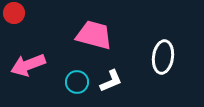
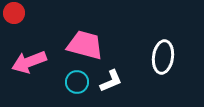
pink trapezoid: moved 9 px left, 10 px down
pink arrow: moved 1 px right, 3 px up
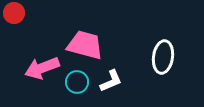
pink arrow: moved 13 px right, 6 px down
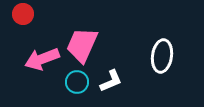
red circle: moved 9 px right, 1 px down
pink trapezoid: moved 3 px left; rotated 81 degrees counterclockwise
white ellipse: moved 1 px left, 1 px up
pink arrow: moved 9 px up
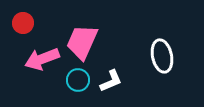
red circle: moved 9 px down
pink trapezoid: moved 3 px up
white ellipse: rotated 20 degrees counterclockwise
cyan circle: moved 1 px right, 2 px up
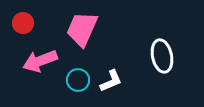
pink trapezoid: moved 13 px up
pink arrow: moved 2 px left, 2 px down
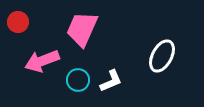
red circle: moved 5 px left, 1 px up
white ellipse: rotated 40 degrees clockwise
pink arrow: moved 2 px right
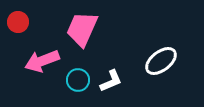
white ellipse: moved 1 px left, 5 px down; rotated 24 degrees clockwise
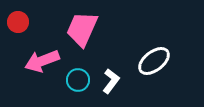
white ellipse: moved 7 px left
white L-shape: rotated 30 degrees counterclockwise
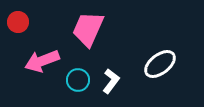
pink trapezoid: moved 6 px right
white ellipse: moved 6 px right, 3 px down
